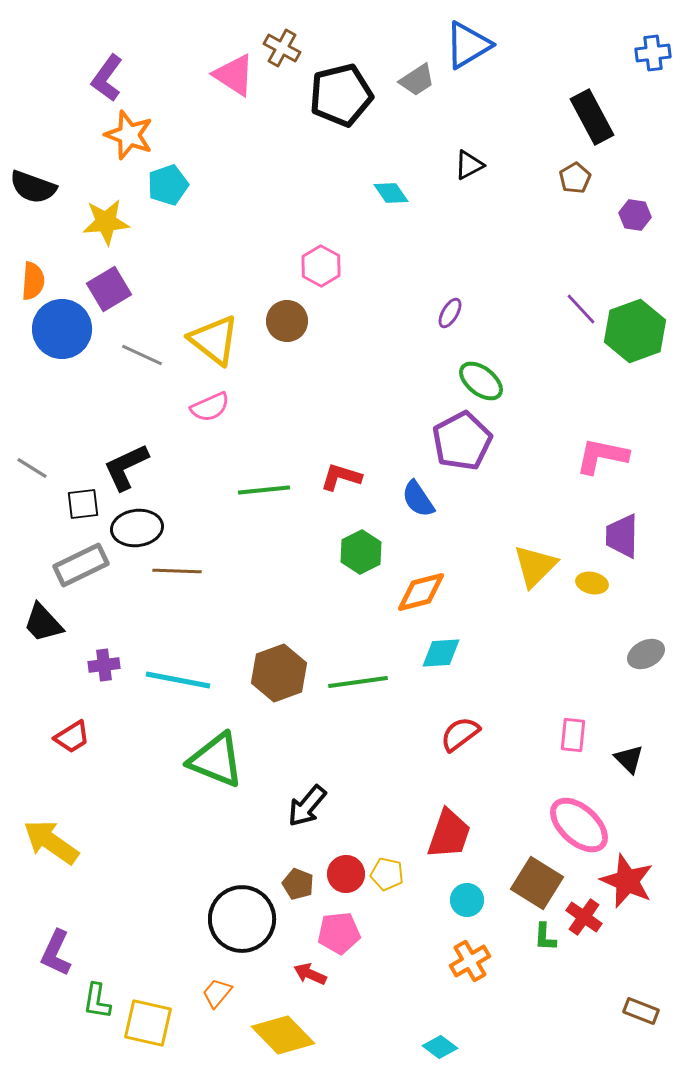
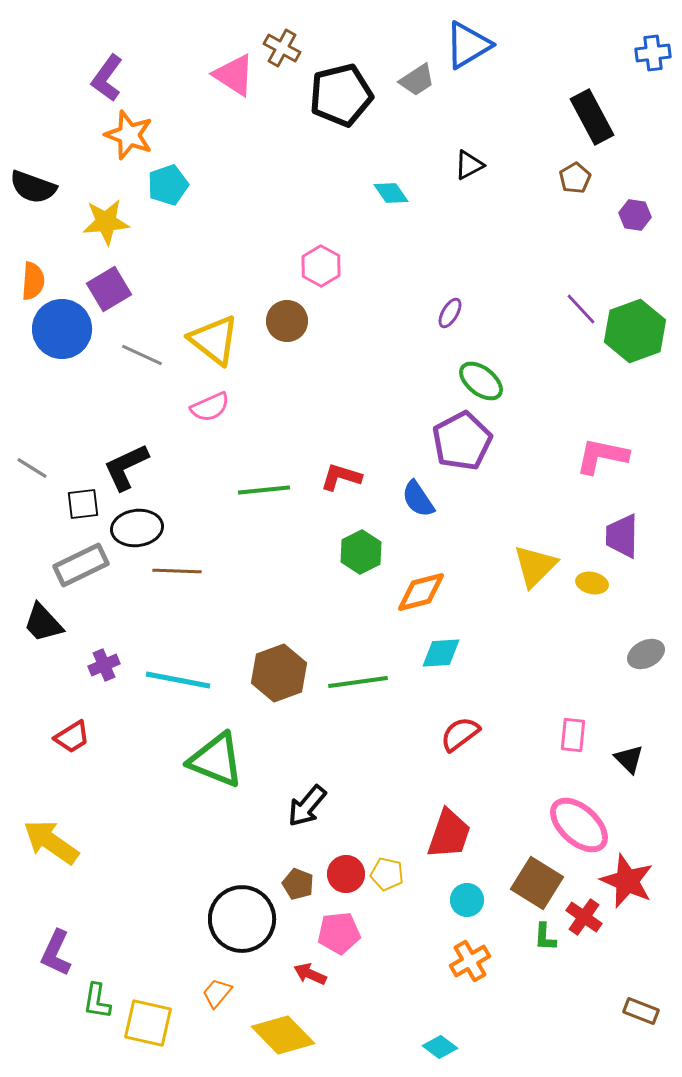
purple cross at (104, 665): rotated 16 degrees counterclockwise
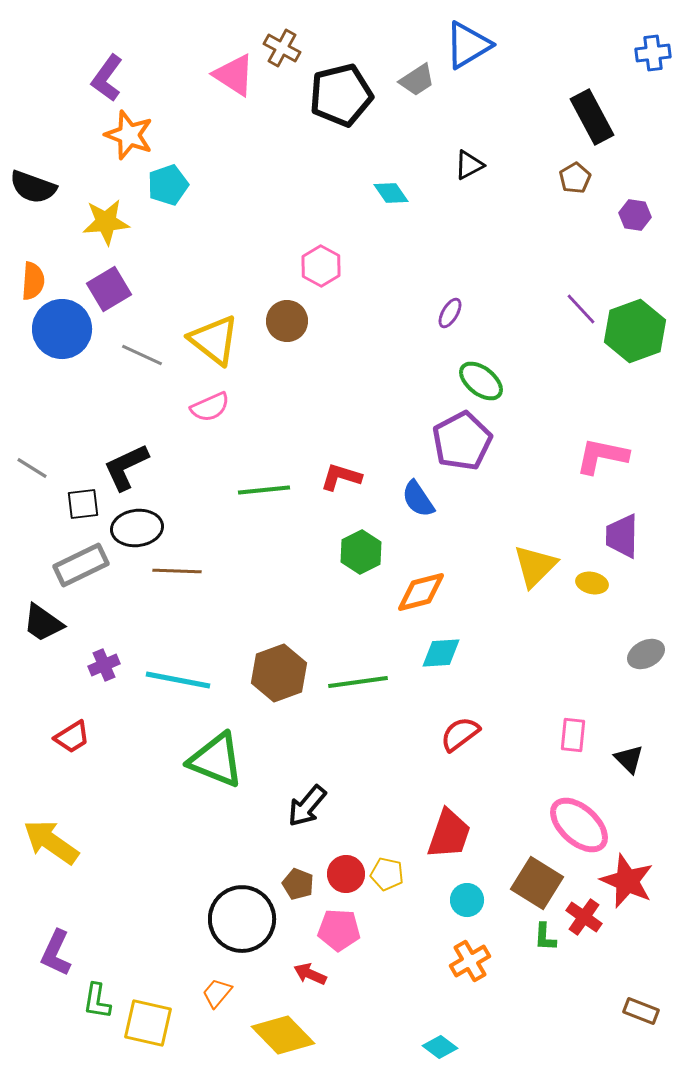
black trapezoid at (43, 623): rotated 12 degrees counterclockwise
pink pentagon at (339, 933): moved 3 px up; rotated 9 degrees clockwise
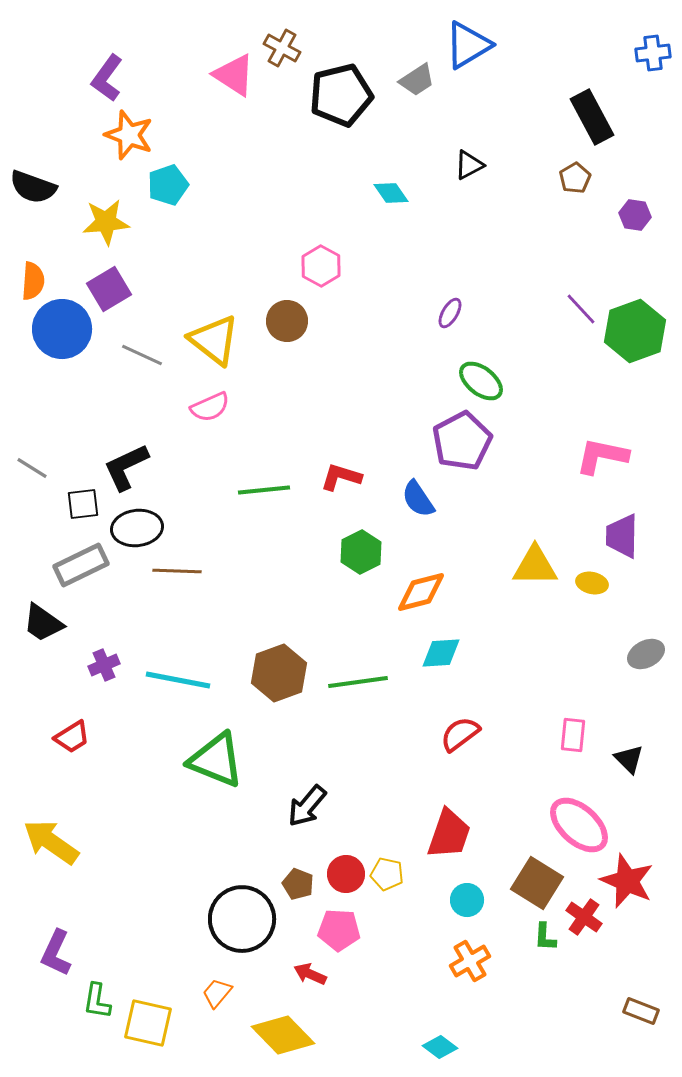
yellow triangle at (535, 566): rotated 45 degrees clockwise
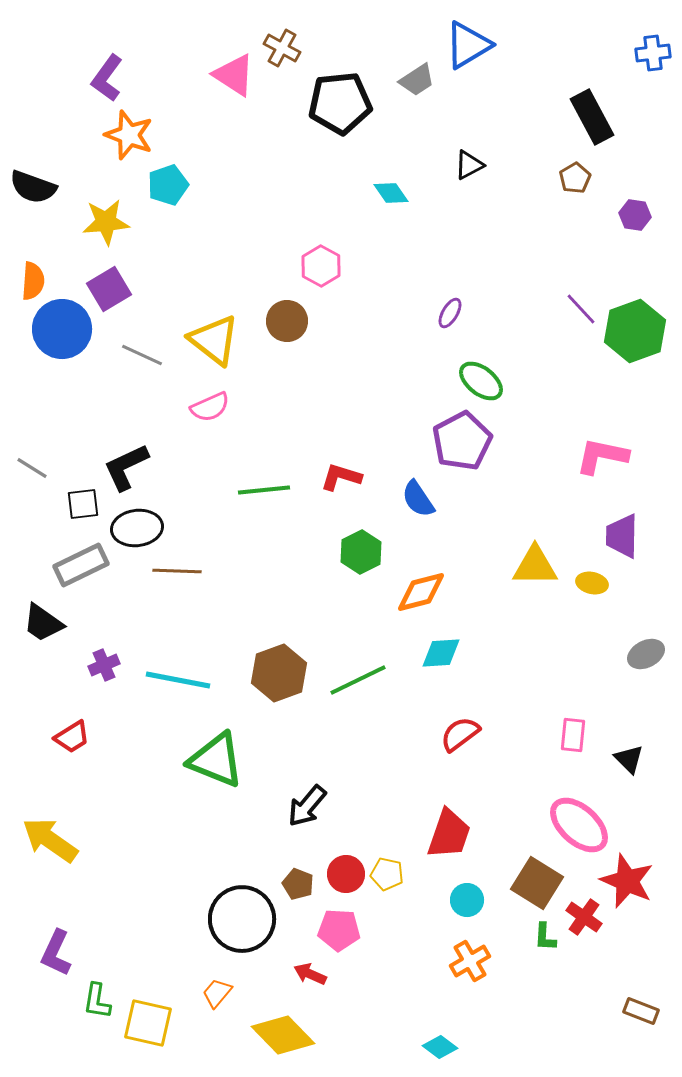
black pentagon at (341, 95): moved 1 px left, 8 px down; rotated 8 degrees clockwise
green line at (358, 682): moved 2 px up; rotated 18 degrees counterclockwise
yellow arrow at (51, 842): moved 1 px left, 2 px up
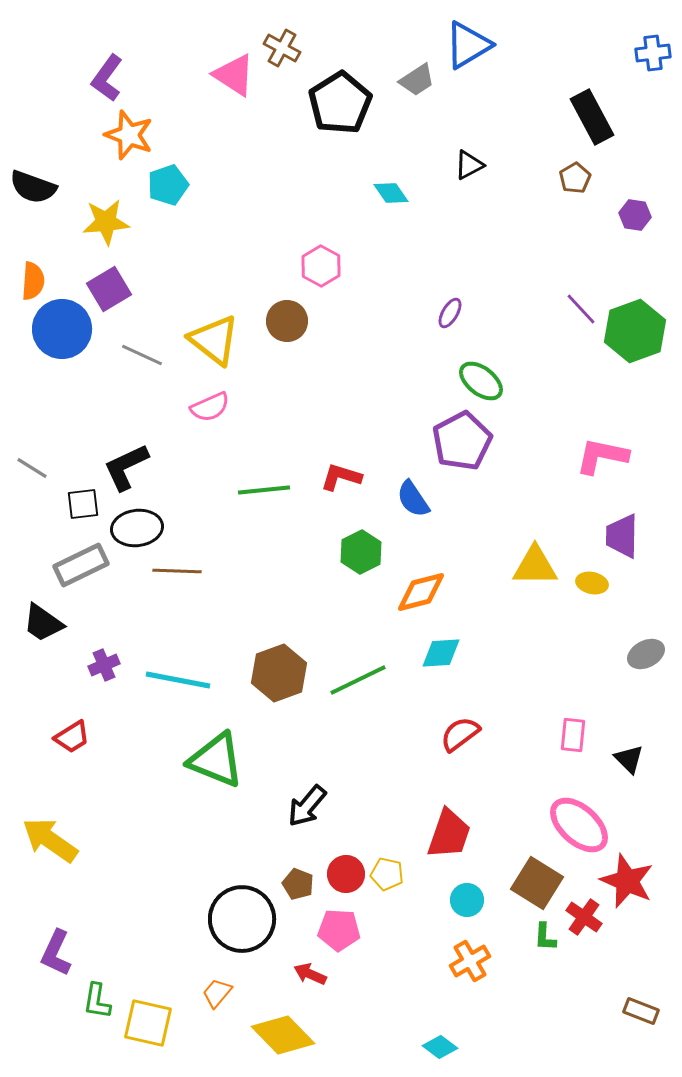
black pentagon at (340, 103): rotated 26 degrees counterclockwise
blue semicircle at (418, 499): moved 5 px left
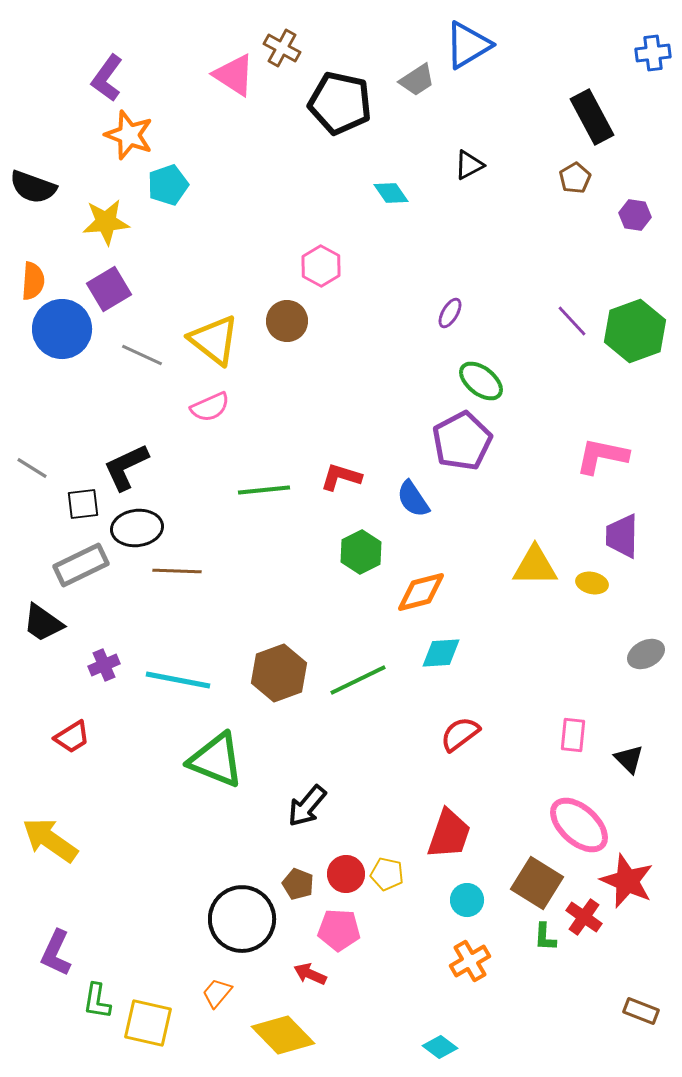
black pentagon at (340, 103): rotated 28 degrees counterclockwise
purple line at (581, 309): moved 9 px left, 12 px down
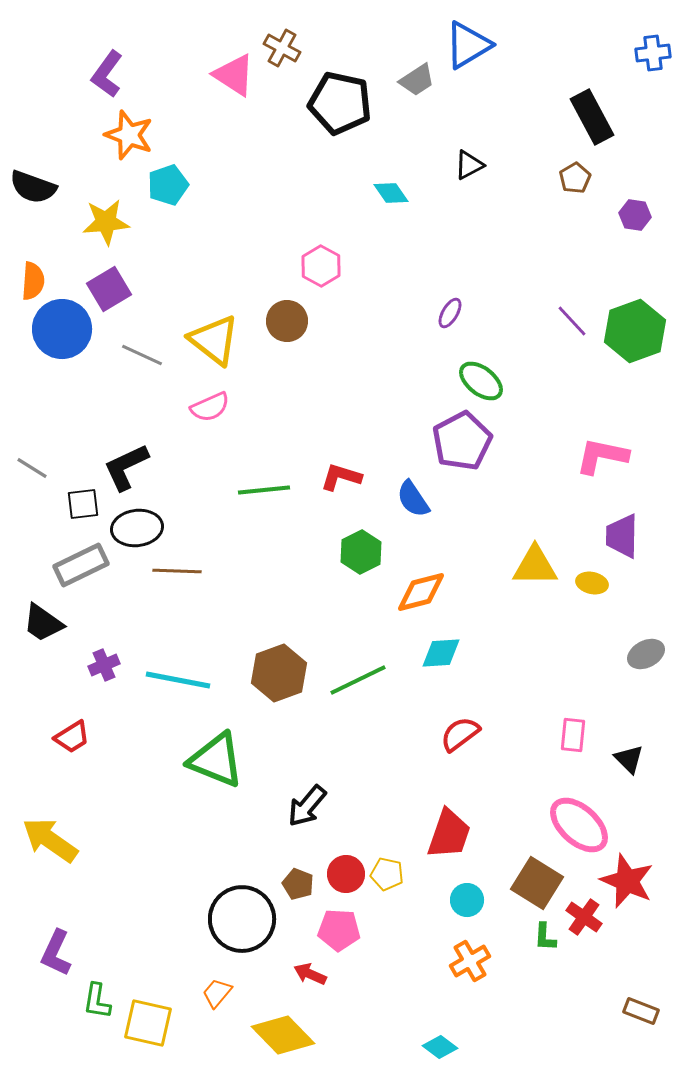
purple L-shape at (107, 78): moved 4 px up
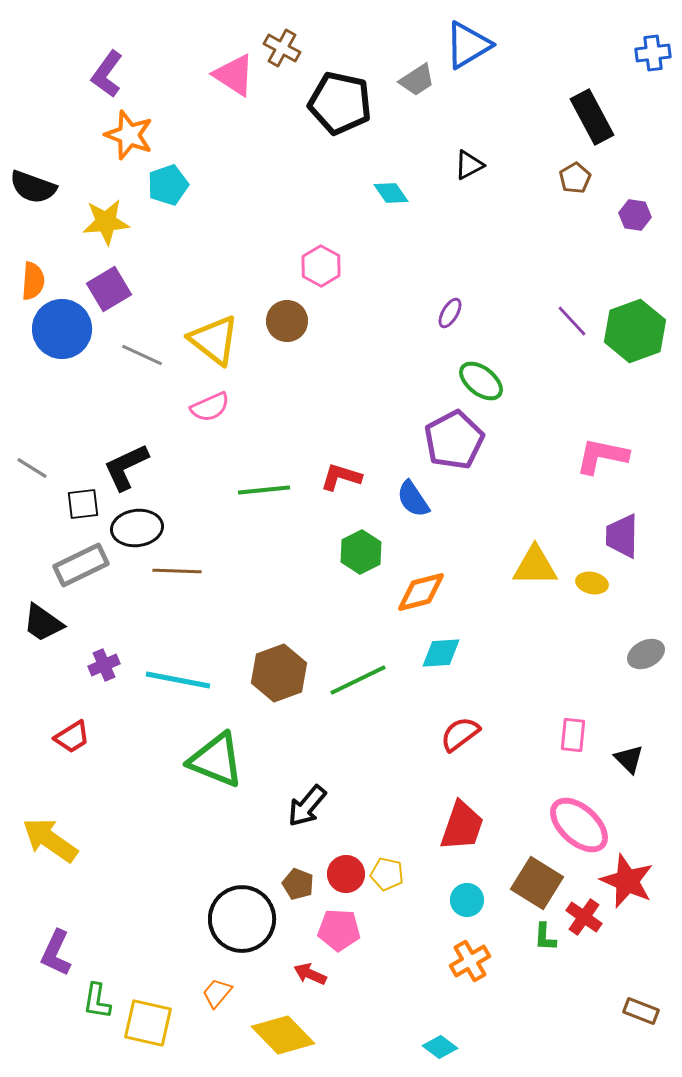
purple pentagon at (462, 441): moved 8 px left, 1 px up
red trapezoid at (449, 834): moved 13 px right, 8 px up
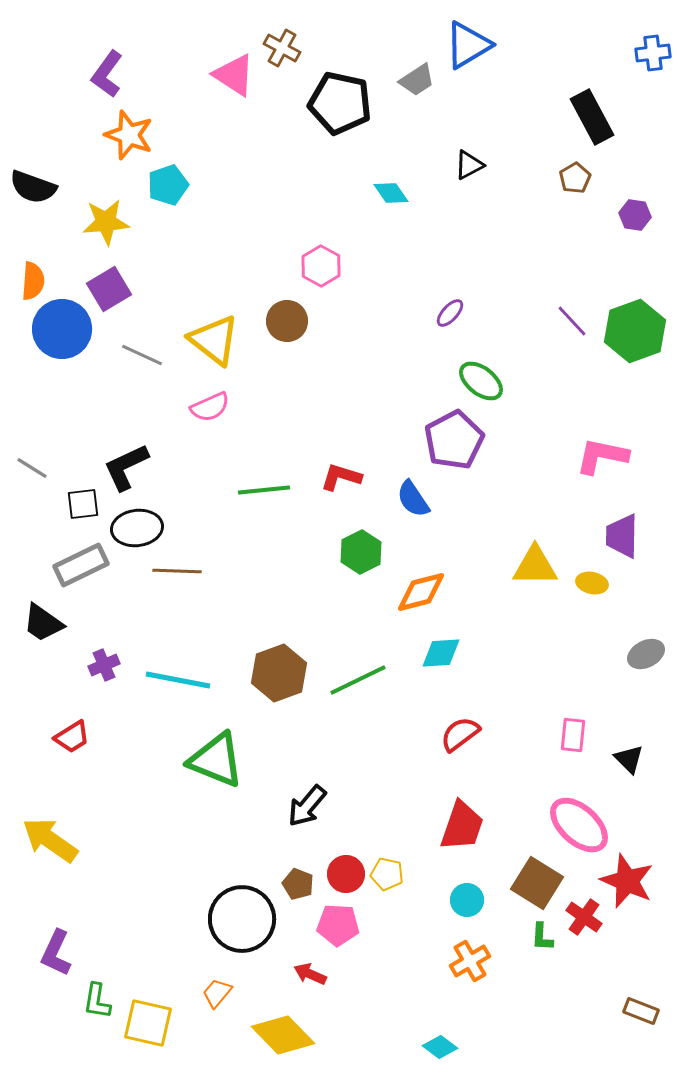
purple ellipse at (450, 313): rotated 12 degrees clockwise
pink pentagon at (339, 930): moved 1 px left, 5 px up
green L-shape at (545, 937): moved 3 px left
